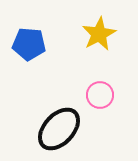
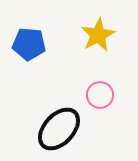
yellow star: moved 1 px left, 1 px down
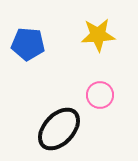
yellow star: rotated 24 degrees clockwise
blue pentagon: moved 1 px left
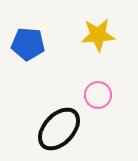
pink circle: moved 2 px left
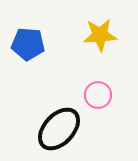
yellow star: moved 2 px right
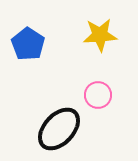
blue pentagon: rotated 28 degrees clockwise
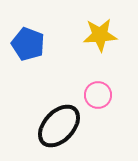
blue pentagon: rotated 12 degrees counterclockwise
black ellipse: moved 3 px up
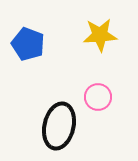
pink circle: moved 2 px down
black ellipse: rotated 30 degrees counterclockwise
